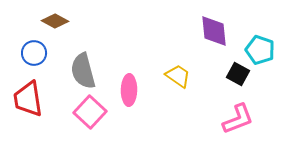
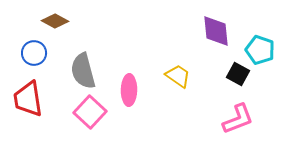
purple diamond: moved 2 px right
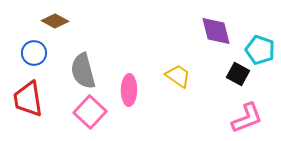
purple diamond: rotated 8 degrees counterclockwise
pink L-shape: moved 9 px right, 1 px up
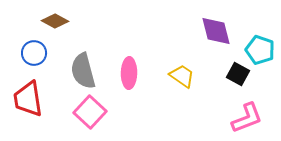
yellow trapezoid: moved 4 px right
pink ellipse: moved 17 px up
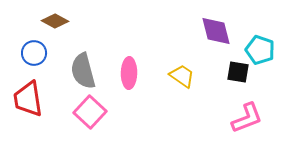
black square: moved 2 px up; rotated 20 degrees counterclockwise
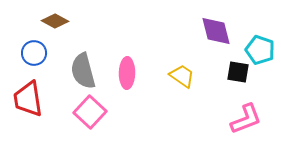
pink ellipse: moved 2 px left
pink L-shape: moved 1 px left, 1 px down
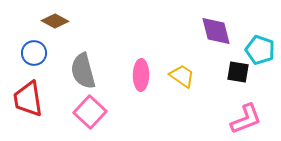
pink ellipse: moved 14 px right, 2 px down
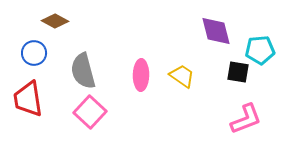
cyan pentagon: rotated 24 degrees counterclockwise
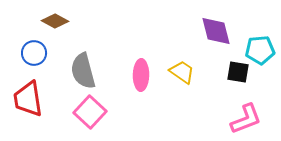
yellow trapezoid: moved 4 px up
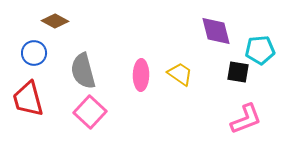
yellow trapezoid: moved 2 px left, 2 px down
red trapezoid: rotated 6 degrees counterclockwise
